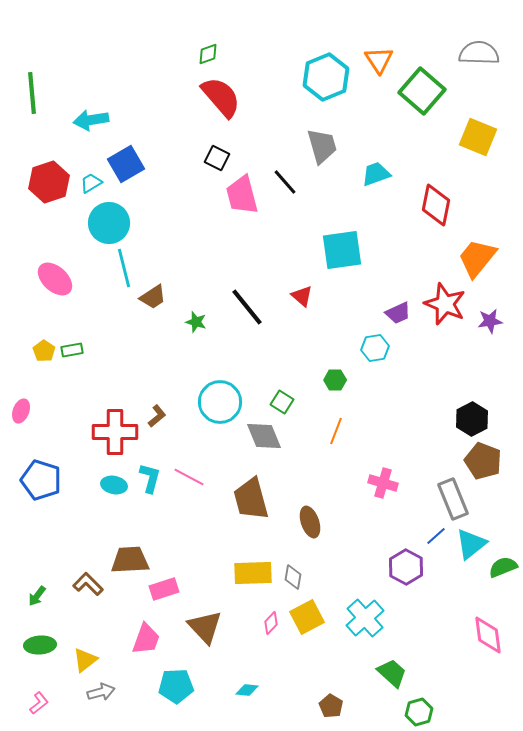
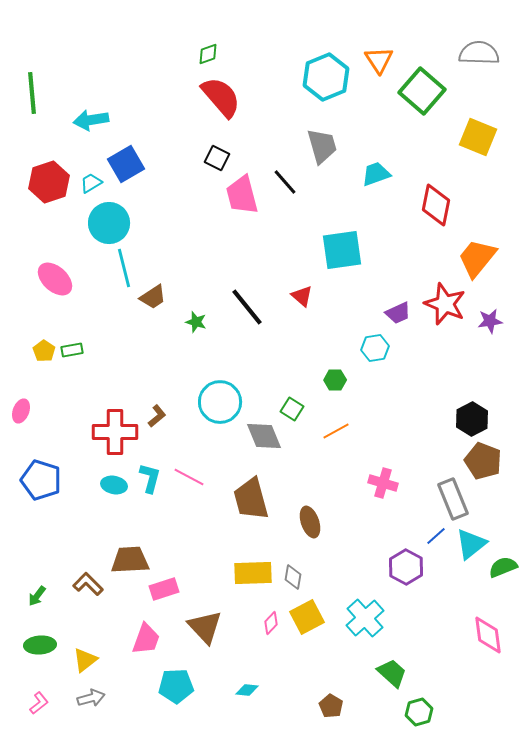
green square at (282, 402): moved 10 px right, 7 px down
orange line at (336, 431): rotated 40 degrees clockwise
gray arrow at (101, 692): moved 10 px left, 6 px down
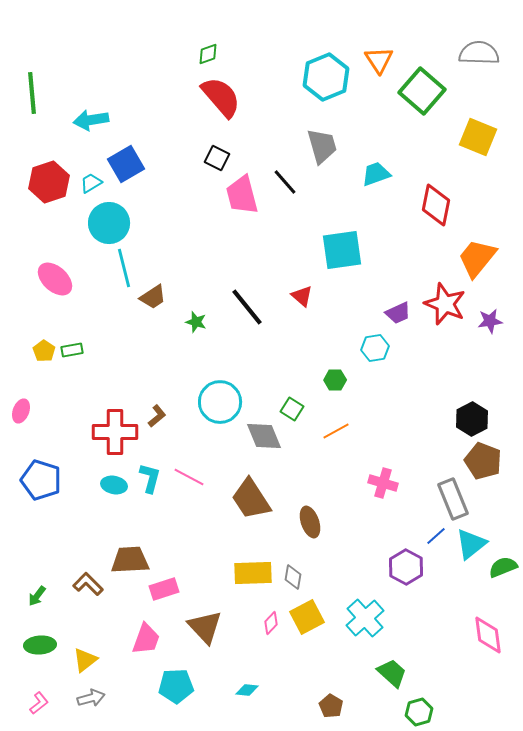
brown trapezoid at (251, 499): rotated 18 degrees counterclockwise
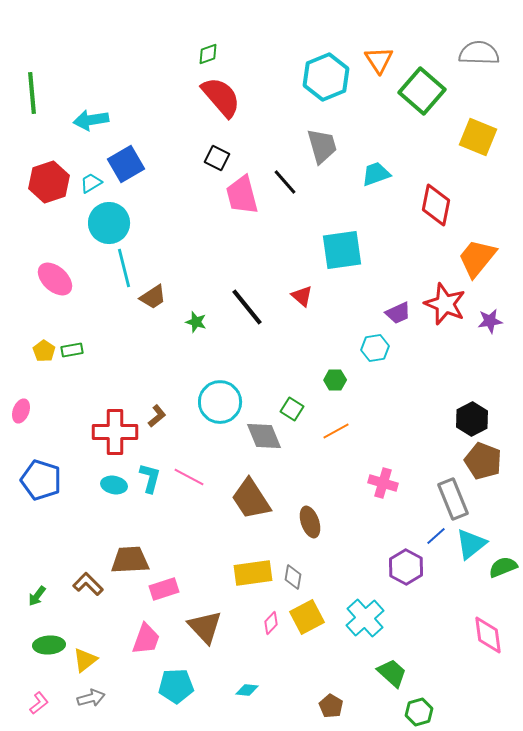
yellow rectangle at (253, 573): rotated 6 degrees counterclockwise
green ellipse at (40, 645): moved 9 px right
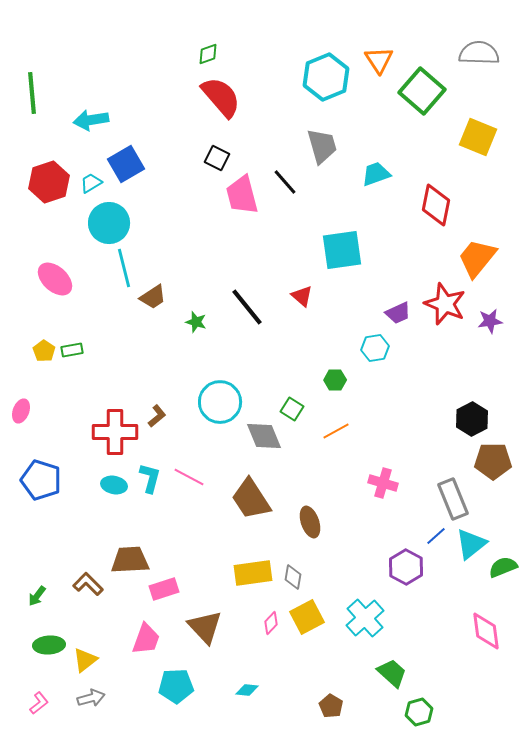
brown pentagon at (483, 461): moved 10 px right; rotated 21 degrees counterclockwise
pink diamond at (488, 635): moved 2 px left, 4 px up
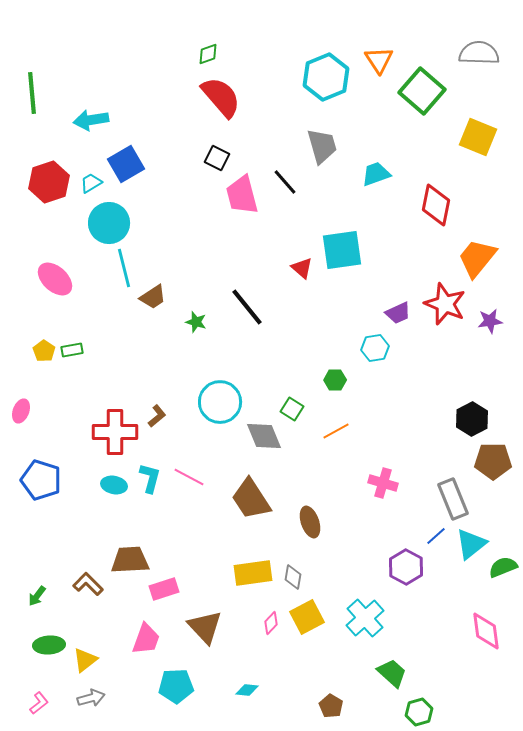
red triangle at (302, 296): moved 28 px up
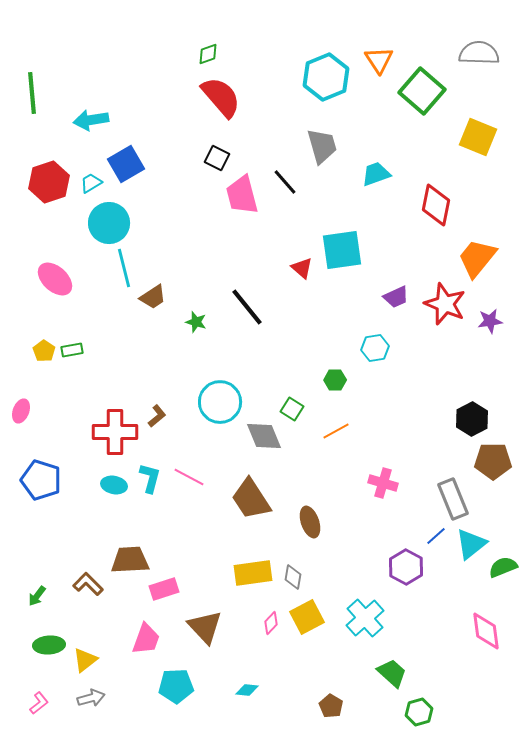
purple trapezoid at (398, 313): moved 2 px left, 16 px up
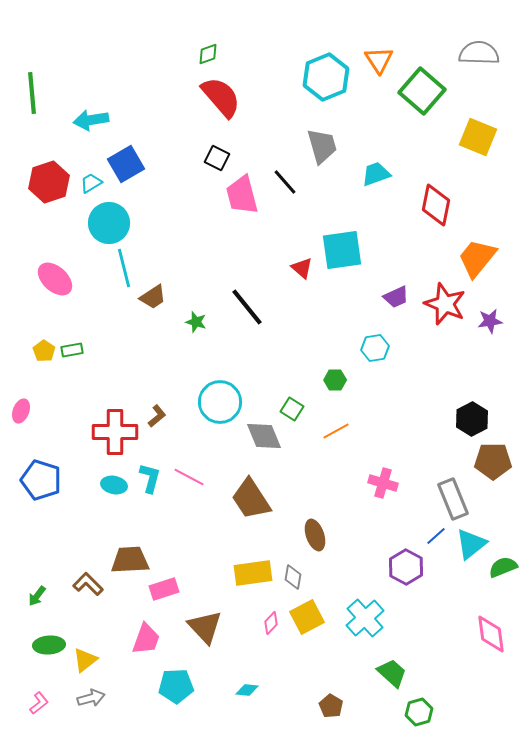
brown ellipse at (310, 522): moved 5 px right, 13 px down
pink diamond at (486, 631): moved 5 px right, 3 px down
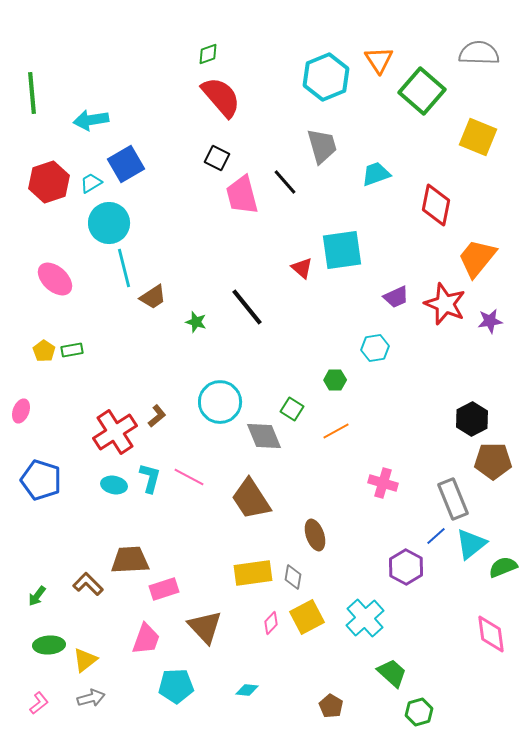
red cross at (115, 432): rotated 33 degrees counterclockwise
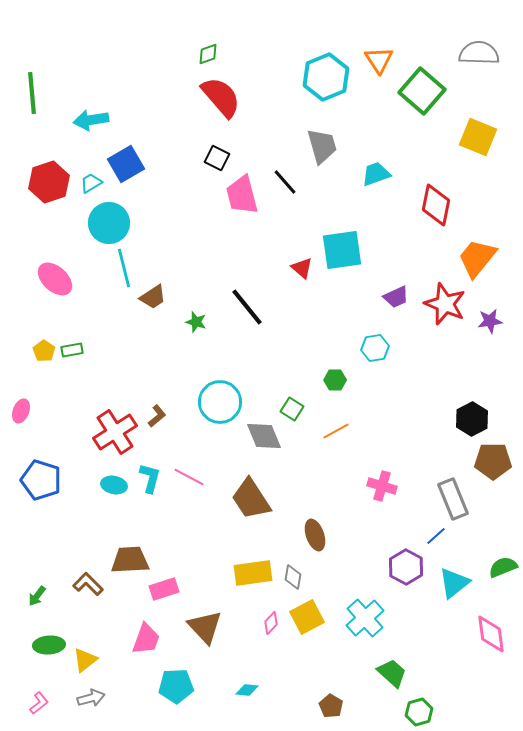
pink cross at (383, 483): moved 1 px left, 3 px down
cyan triangle at (471, 544): moved 17 px left, 39 px down
